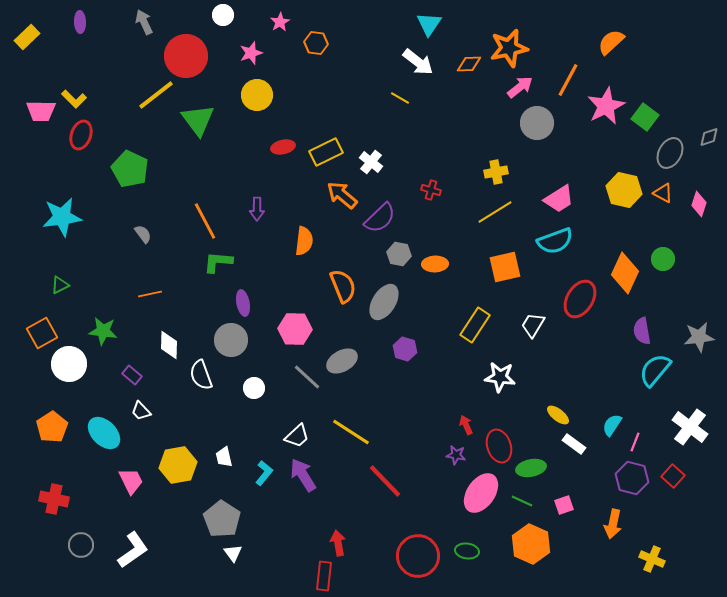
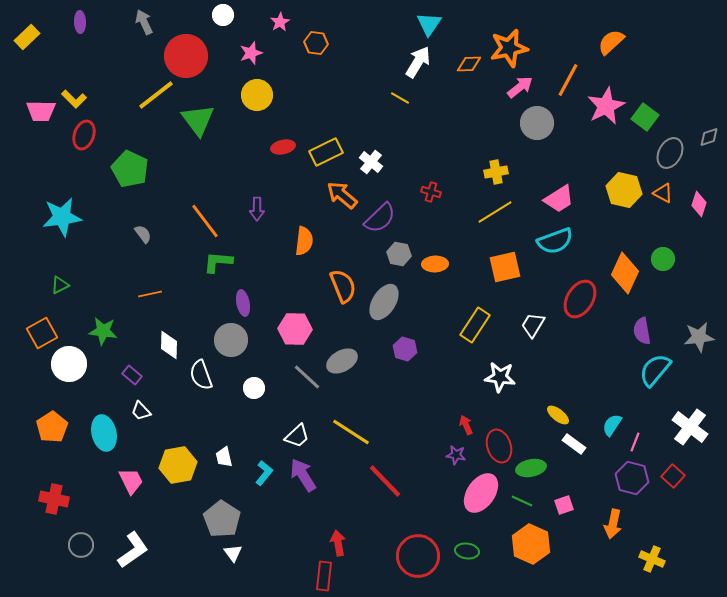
white arrow at (418, 62): rotated 96 degrees counterclockwise
red ellipse at (81, 135): moved 3 px right
red cross at (431, 190): moved 2 px down
orange line at (205, 221): rotated 9 degrees counterclockwise
cyan ellipse at (104, 433): rotated 32 degrees clockwise
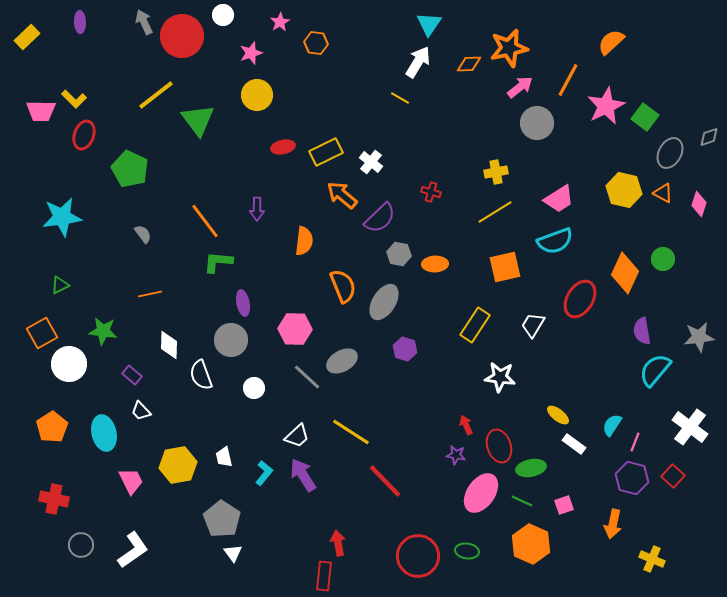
red circle at (186, 56): moved 4 px left, 20 px up
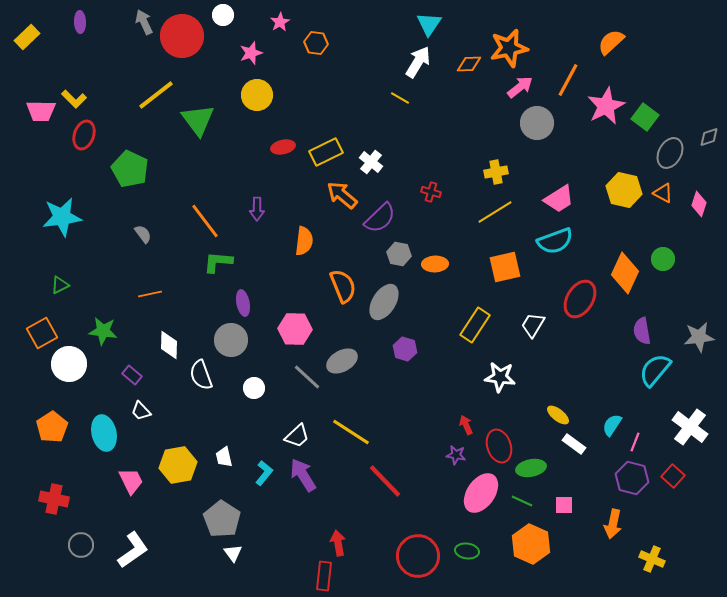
pink square at (564, 505): rotated 18 degrees clockwise
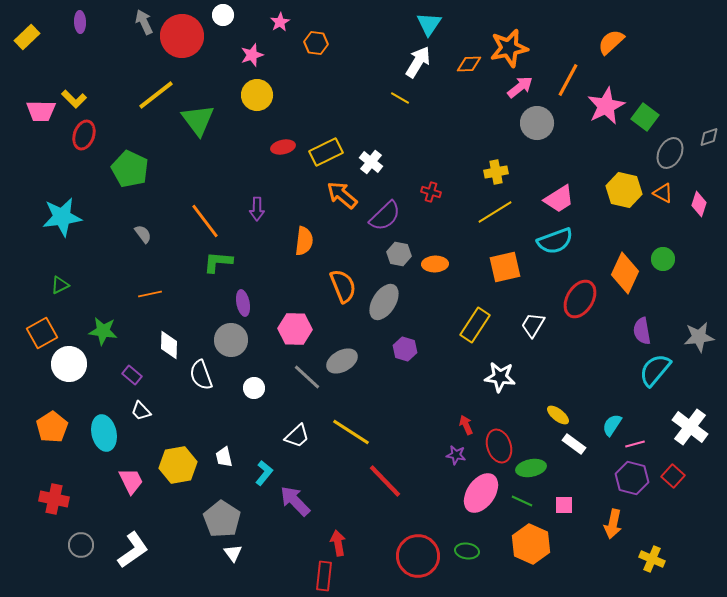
pink star at (251, 53): moved 1 px right, 2 px down
purple semicircle at (380, 218): moved 5 px right, 2 px up
pink line at (635, 442): moved 2 px down; rotated 54 degrees clockwise
purple arrow at (303, 475): moved 8 px left, 26 px down; rotated 12 degrees counterclockwise
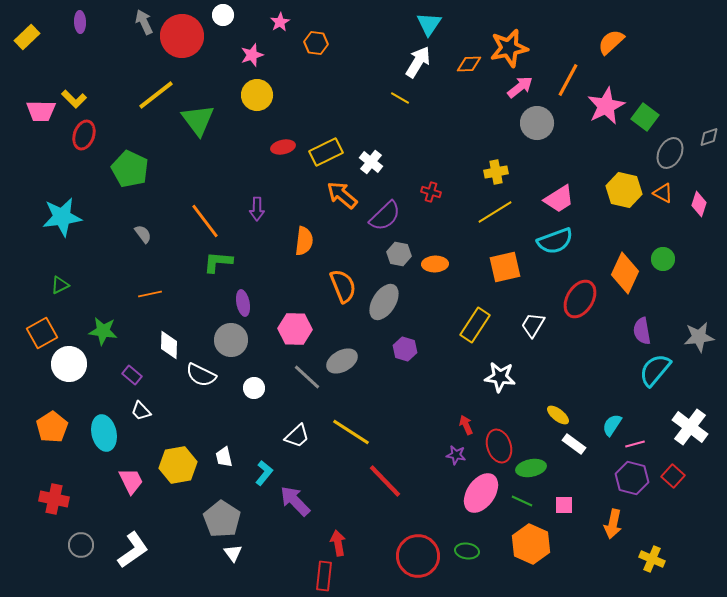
white semicircle at (201, 375): rotated 44 degrees counterclockwise
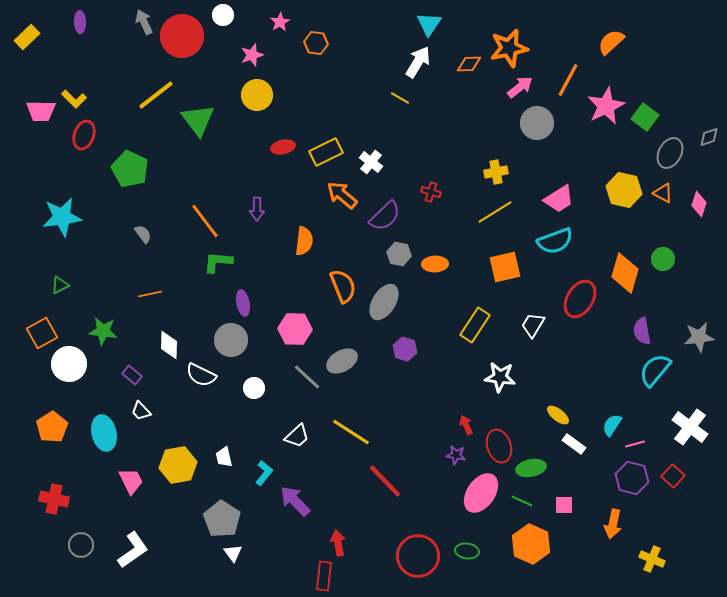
orange diamond at (625, 273): rotated 9 degrees counterclockwise
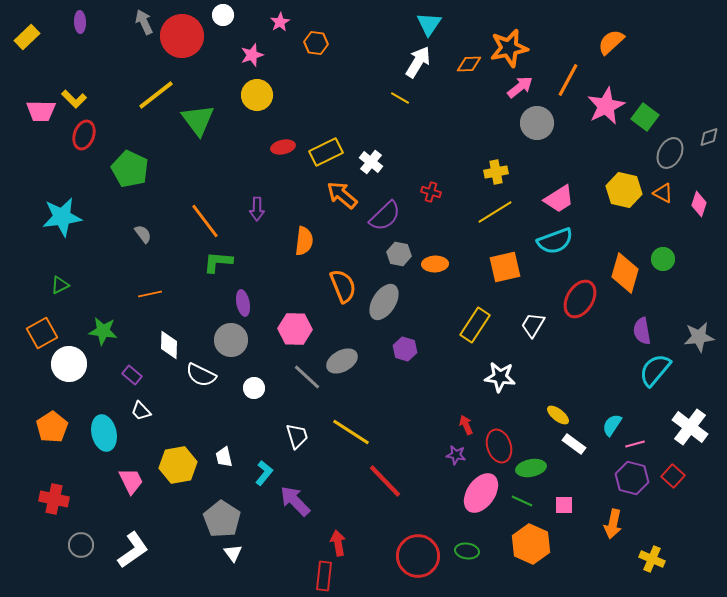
white trapezoid at (297, 436): rotated 64 degrees counterclockwise
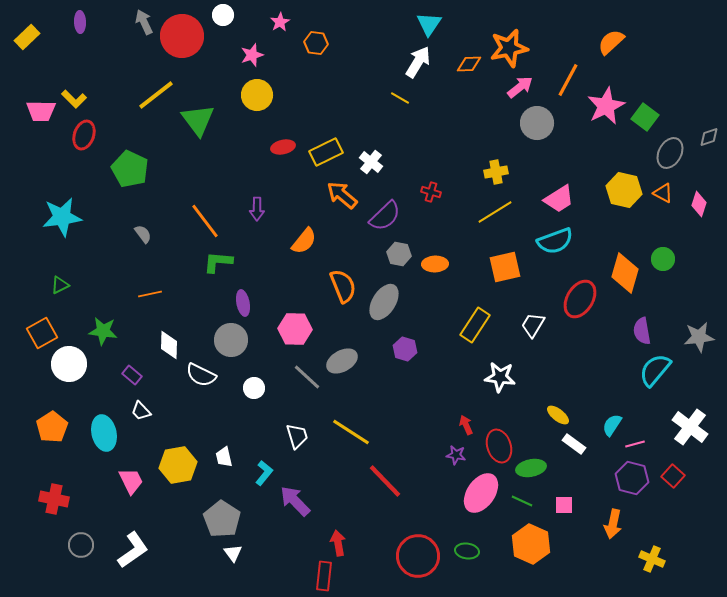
orange semicircle at (304, 241): rotated 32 degrees clockwise
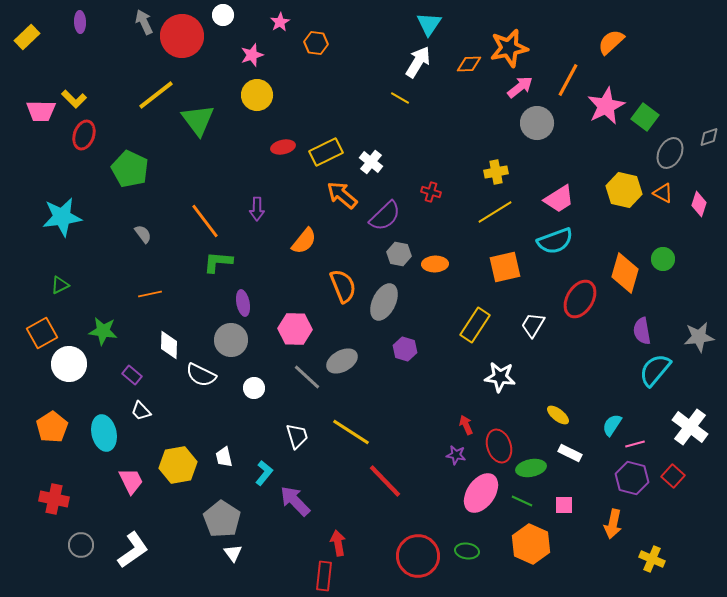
gray ellipse at (384, 302): rotated 6 degrees counterclockwise
white rectangle at (574, 444): moved 4 px left, 9 px down; rotated 10 degrees counterclockwise
